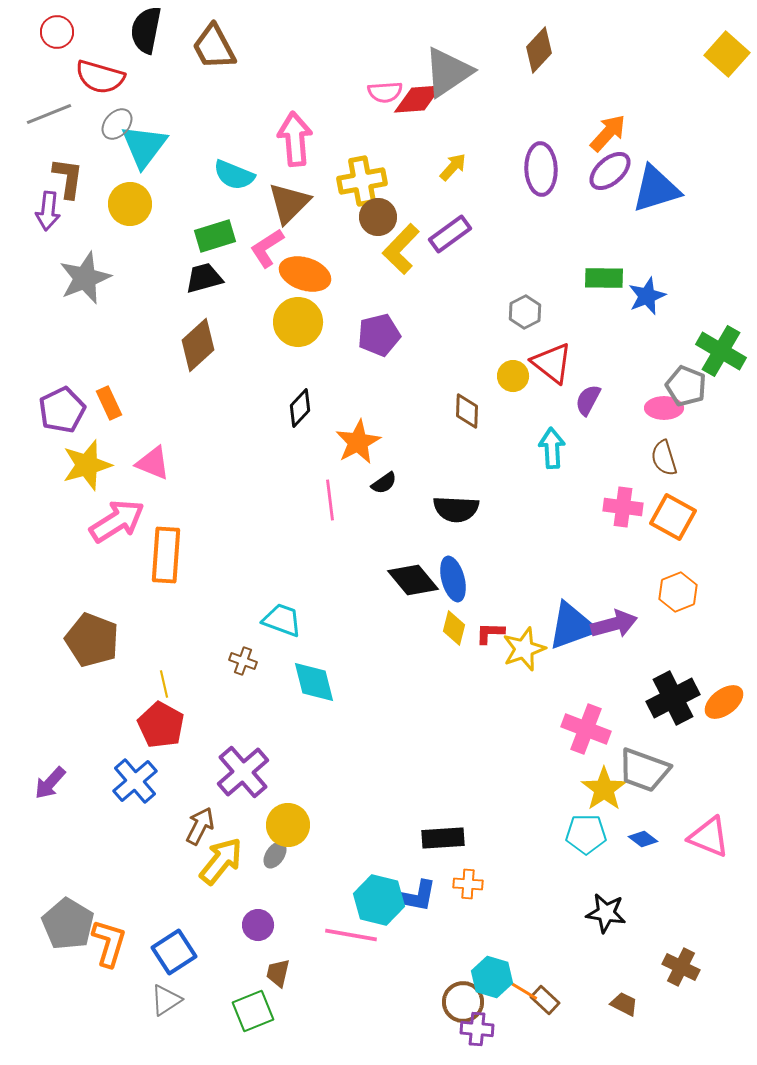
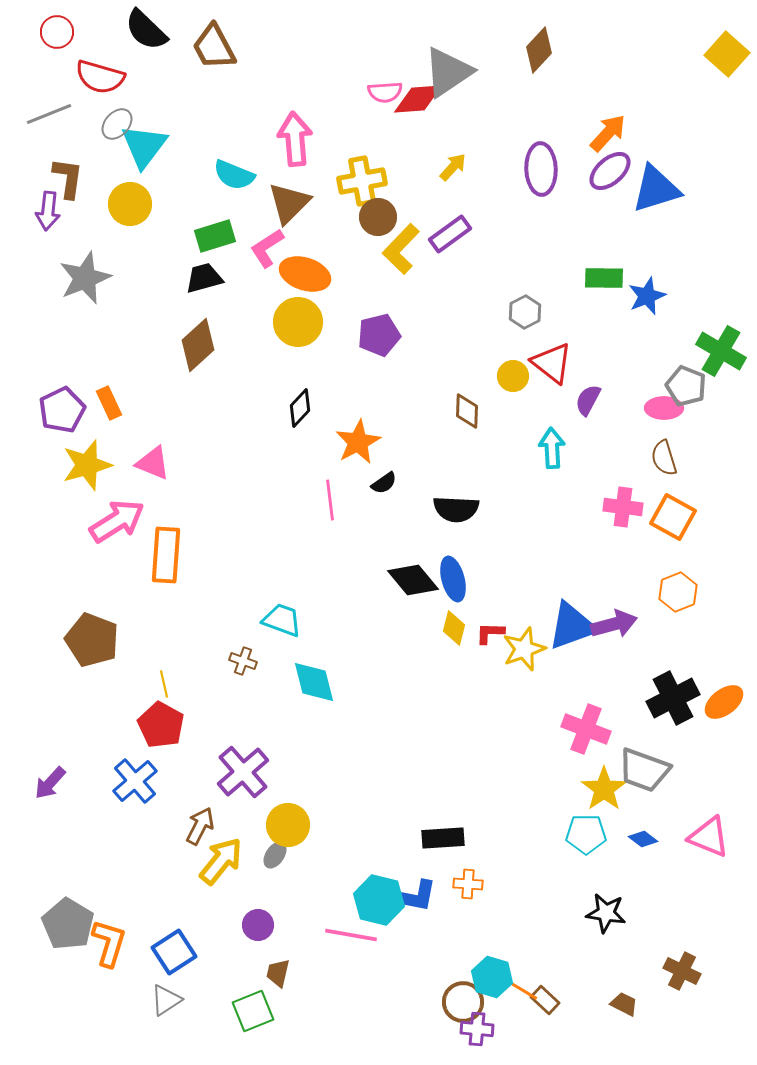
black semicircle at (146, 30): rotated 57 degrees counterclockwise
brown cross at (681, 967): moved 1 px right, 4 px down
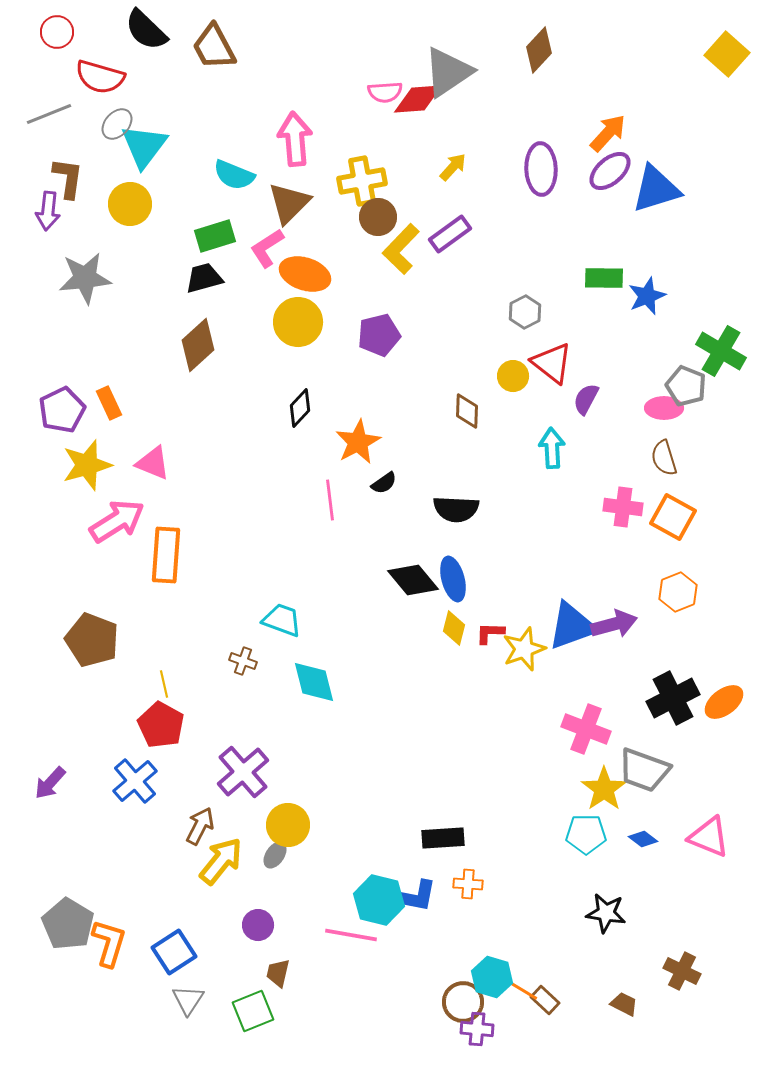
gray star at (85, 278): rotated 16 degrees clockwise
purple semicircle at (588, 400): moved 2 px left, 1 px up
gray triangle at (166, 1000): moved 22 px right; rotated 24 degrees counterclockwise
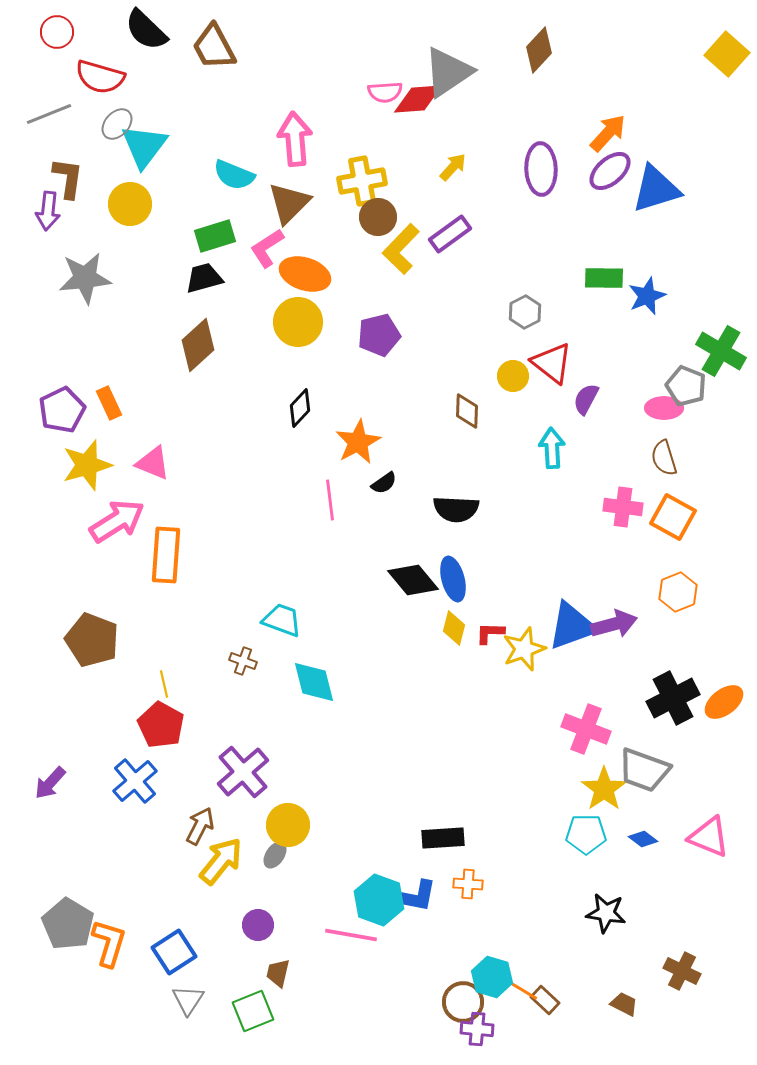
cyan hexagon at (379, 900): rotated 6 degrees clockwise
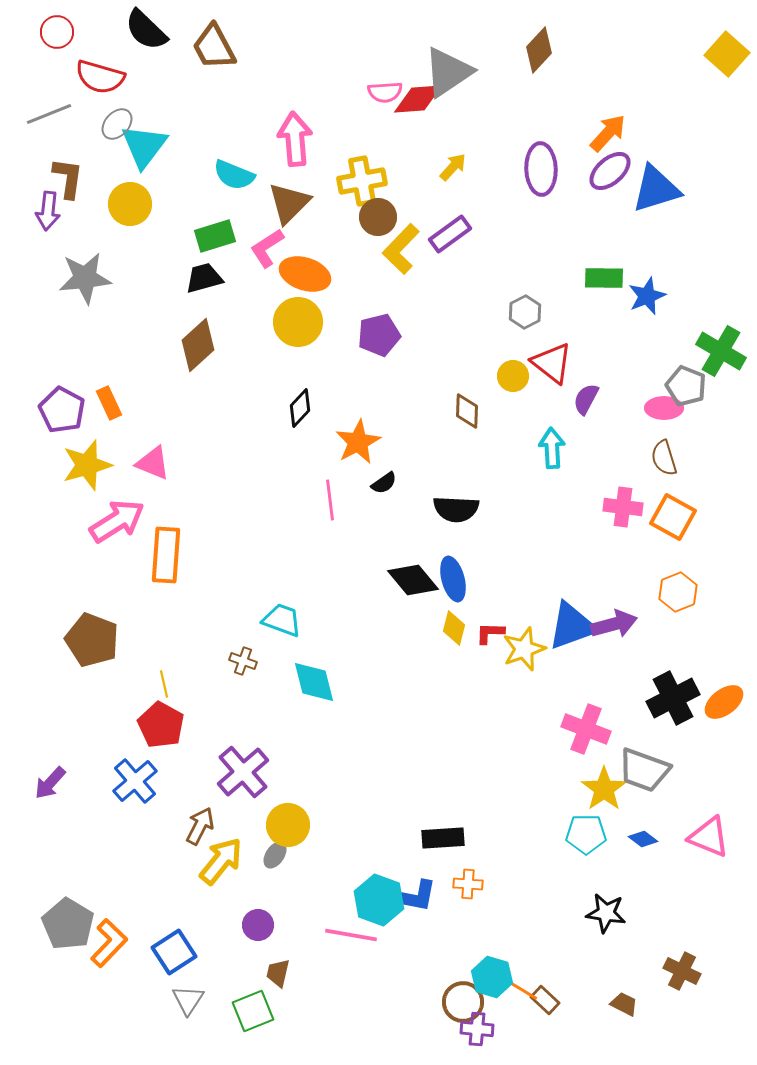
purple pentagon at (62, 410): rotated 18 degrees counterclockwise
orange L-shape at (109, 943): rotated 27 degrees clockwise
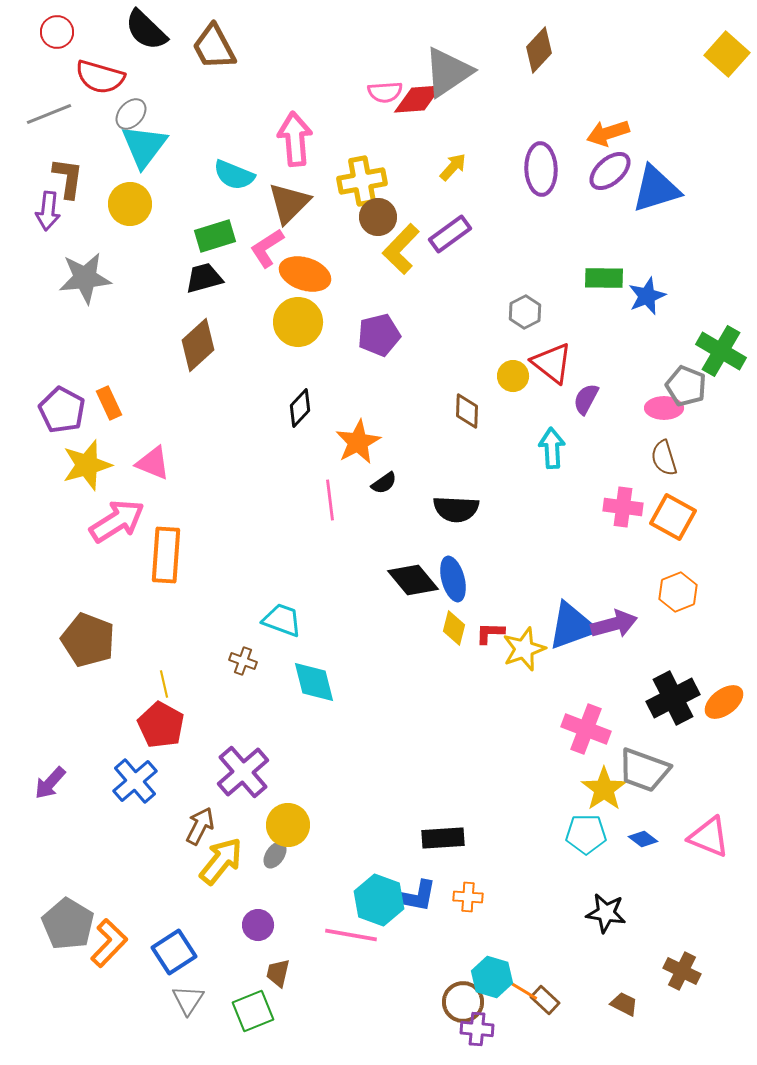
gray ellipse at (117, 124): moved 14 px right, 10 px up
orange arrow at (608, 133): rotated 150 degrees counterclockwise
brown pentagon at (92, 640): moved 4 px left
orange cross at (468, 884): moved 13 px down
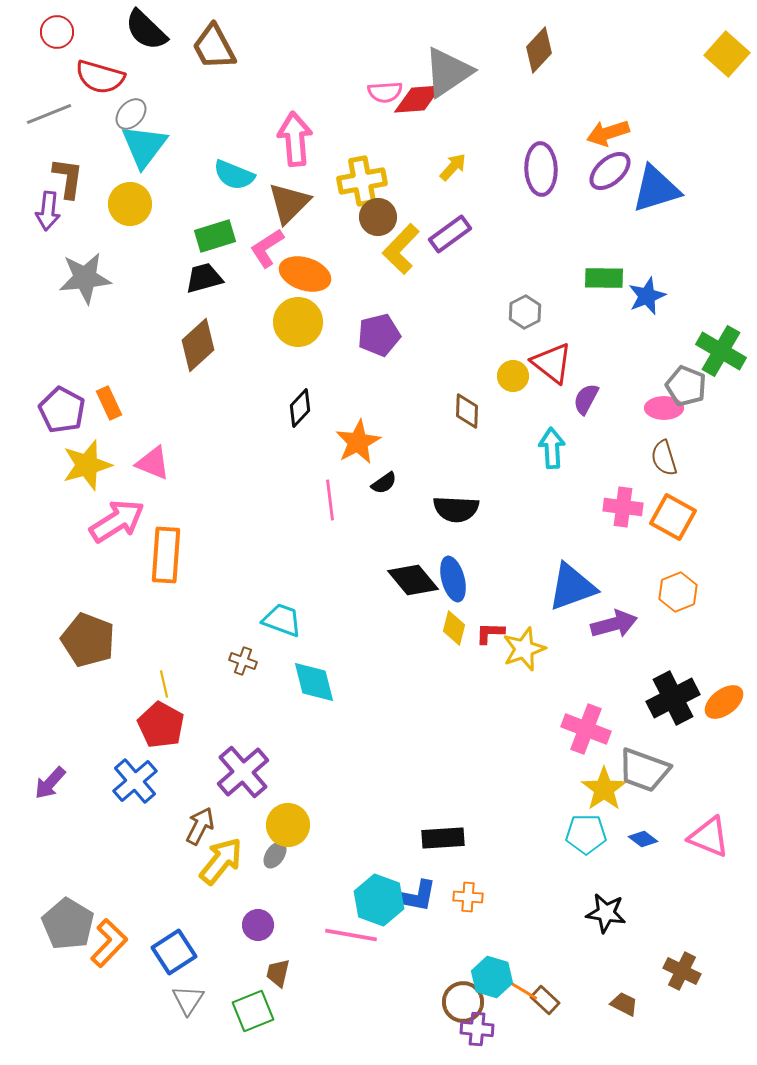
blue triangle at (572, 626): moved 39 px up
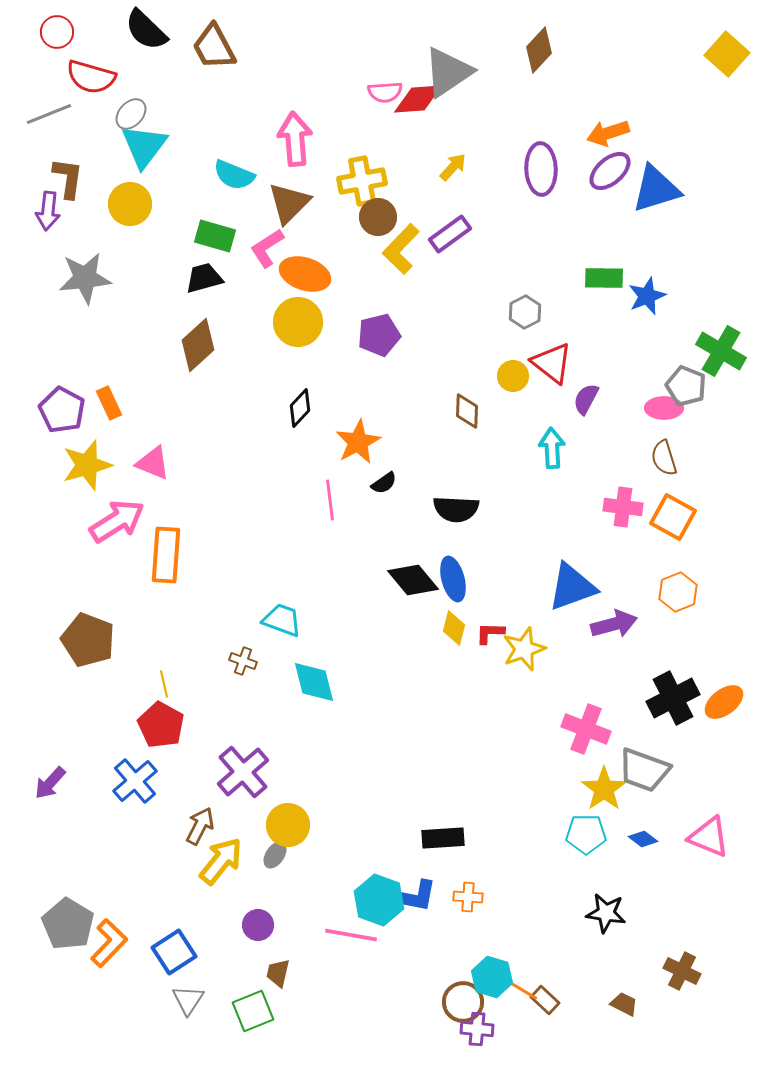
red semicircle at (100, 77): moved 9 px left
green rectangle at (215, 236): rotated 33 degrees clockwise
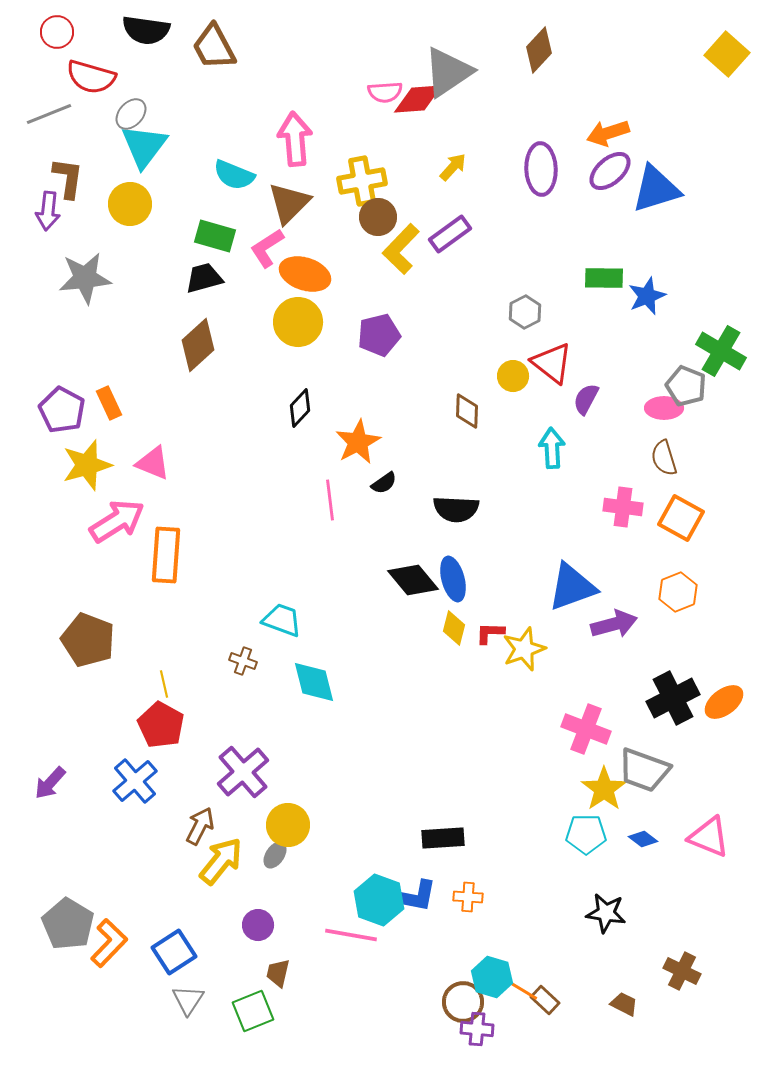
black semicircle at (146, 30): rotated 36 degrees counterclockwise
orange square at (673, 517): moved 8 px right, 1 px down
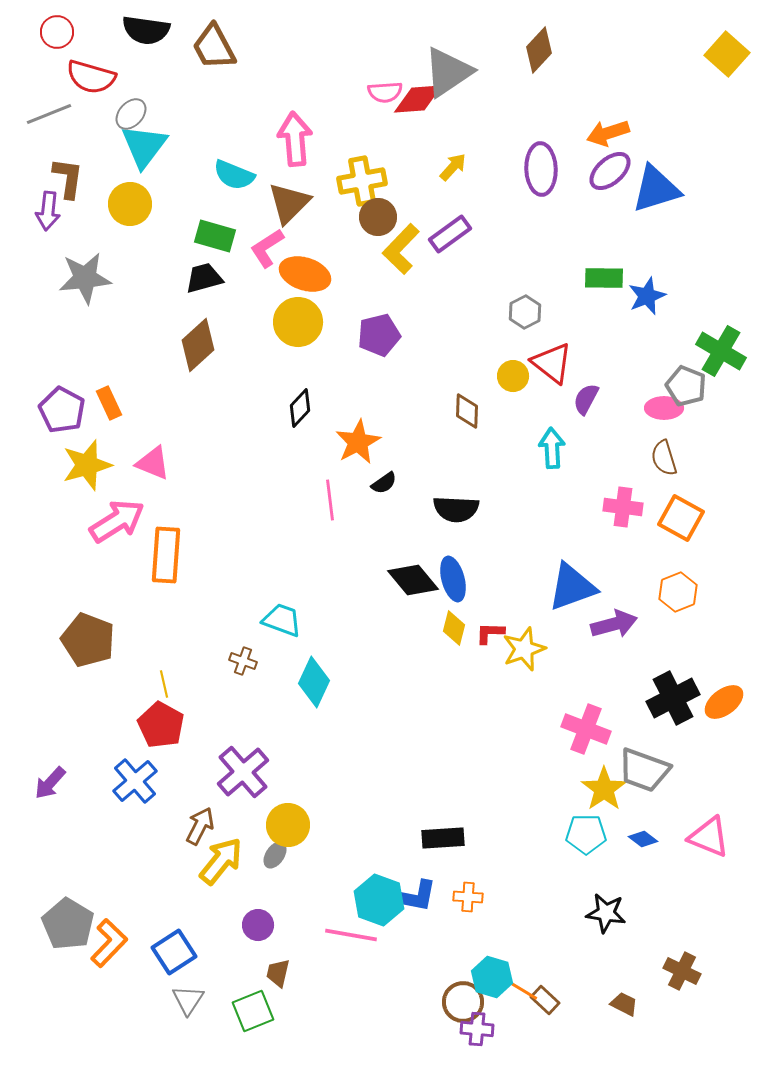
cyan diamond at (314, 682): rotated 39 degrees clockwise
